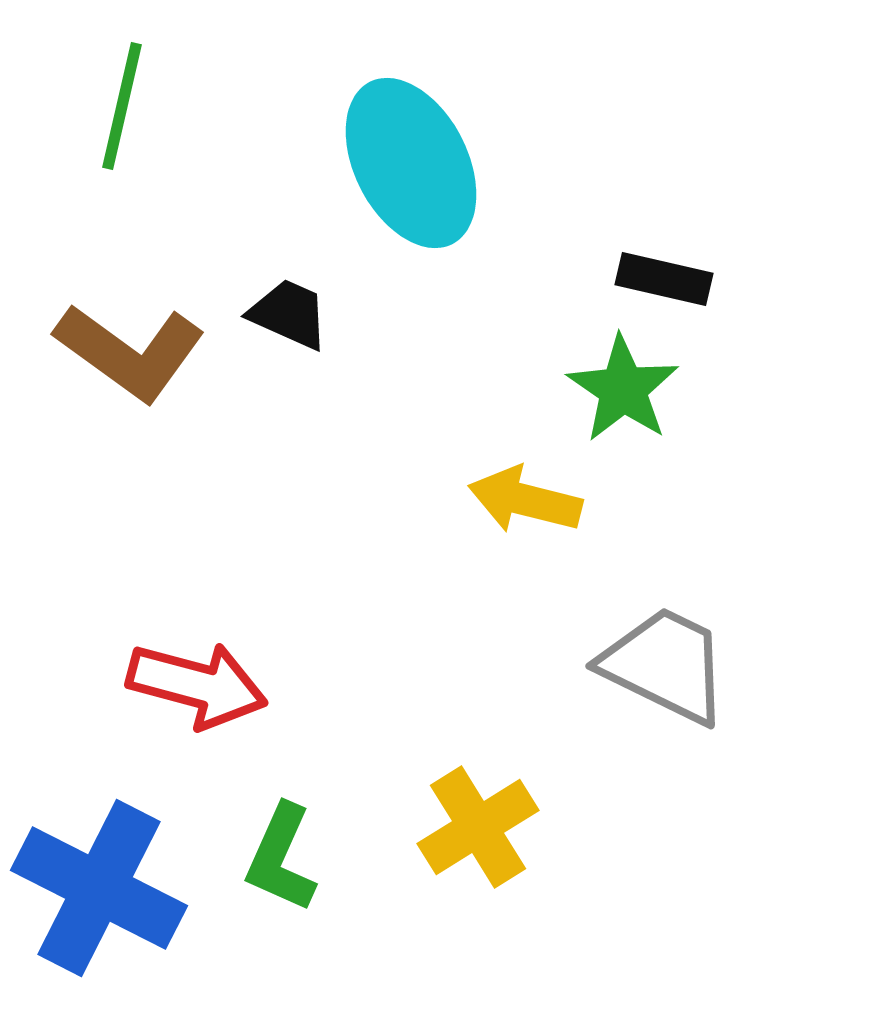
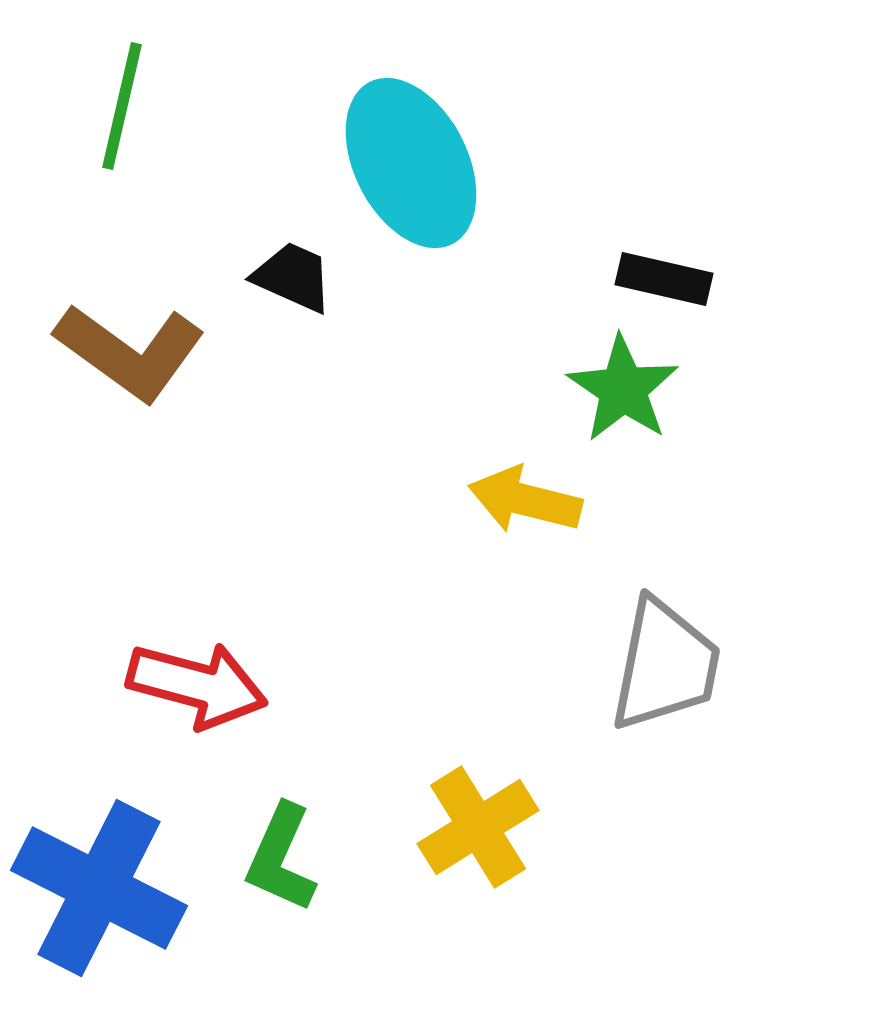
black trapezoid: moved 4 px right, 37 px up
gray trapezoid: rotated 75 degrees clockwise
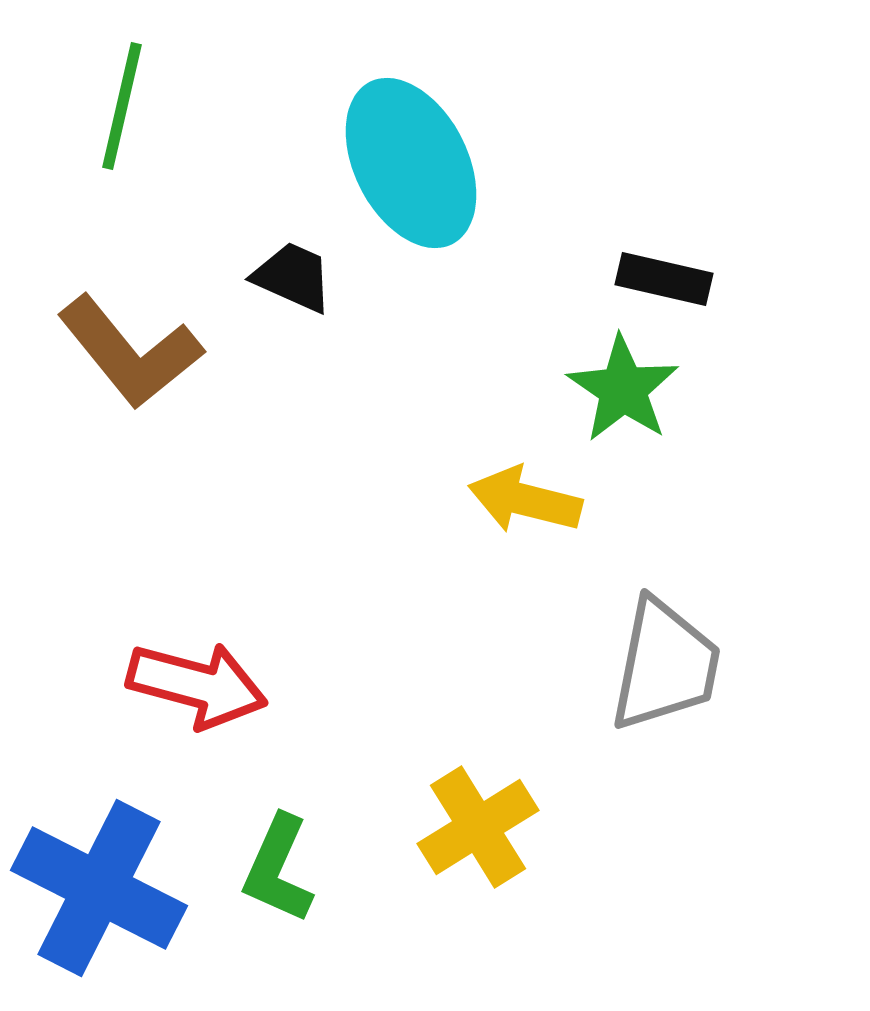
brown L-shape: rotated 15 degrees clockwise
green L-shape: moved 3 px left, 11 px down
